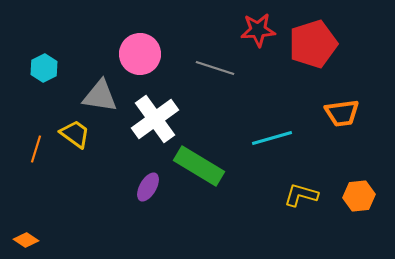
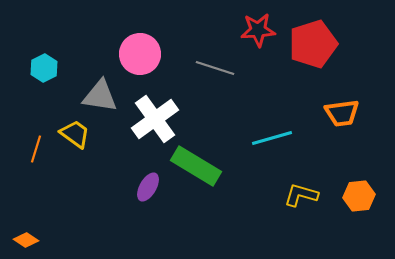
green rectangle: moved 3 px left
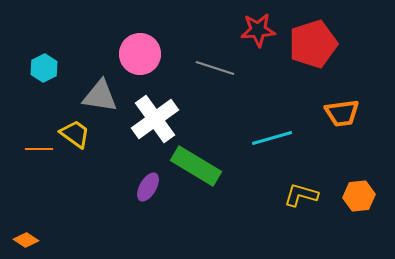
orange line: moved 3 px right; rotated 72 degrees clockwise
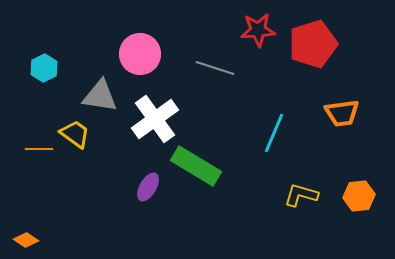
cyan line: moved 2 px right, 5 px up; rotated 51 degrees counterclockwise
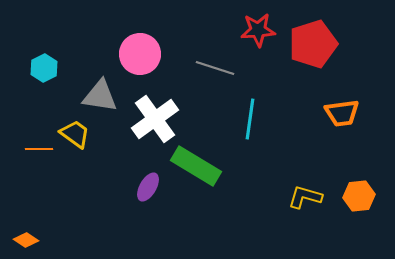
cyan line: moved 24 px left, 14 px up; rotated 15 degrees counterclockwise
yellow L-shape: moved 4 px right, 2 px down
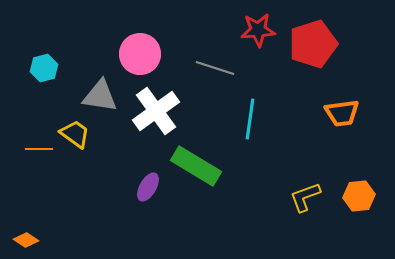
cyan hexagon: rotated 12 degrees clockwise
white cross: moved 1 px right, 8 px up
yellow L-shape: rotated 36 degrees counterclockwise
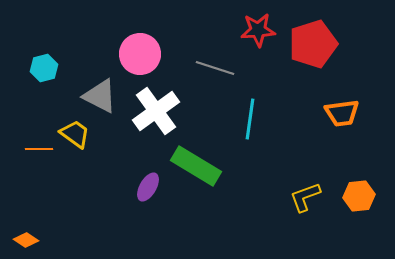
gray triangle: rotated 18 degrees clockwise
